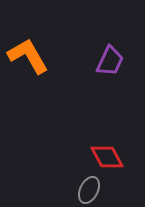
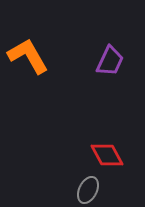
red diamond: moved 2 px up
gray ellipse: moved 1 px left
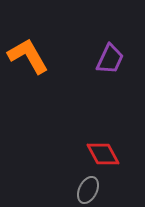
purple trapezoid: moved 2 px up
red diamond: moved 4 px left, 1 px up
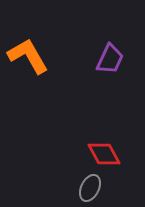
red diamond: moved 1 px right
gray ellipse: moved 2 px right, 2 px up
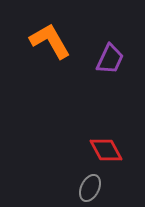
orange L-shape: moved 22 px right, 15 px up
red diamond: moved 2 px right, 4 px up
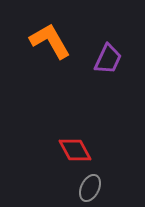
purple trapezoid: moved 2 px left
red diamond: moved 31 px left
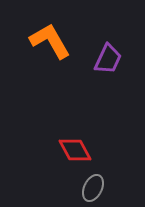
gray ellipse: moved 3 px right
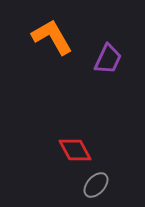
orange L-shape: moved 2 px right, 4 px up
gray ellipse: moved 3 px right, 3 px up; rotated 16 degrees clockwise
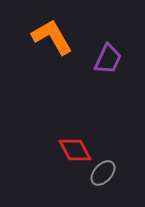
gray ellipse: moved 7 px right, 12 px up
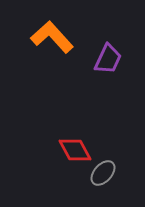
orange L-shape: rotated 12 degrees counterclockwise
